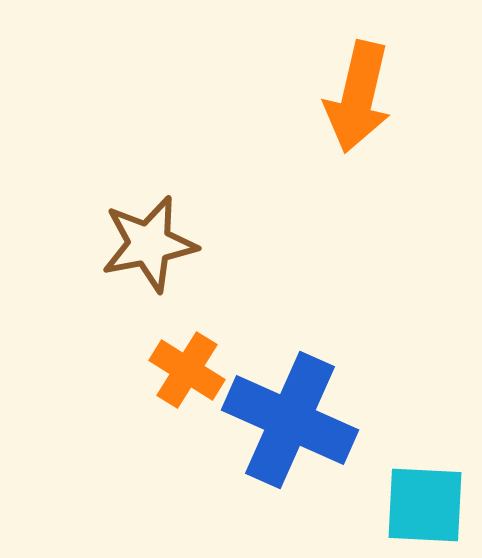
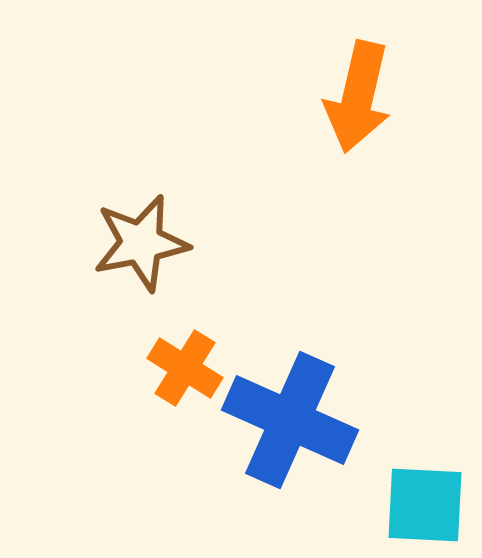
brown star: moved 8 px left, 1 px up
orange cross: moved 2 px left, 2 px up
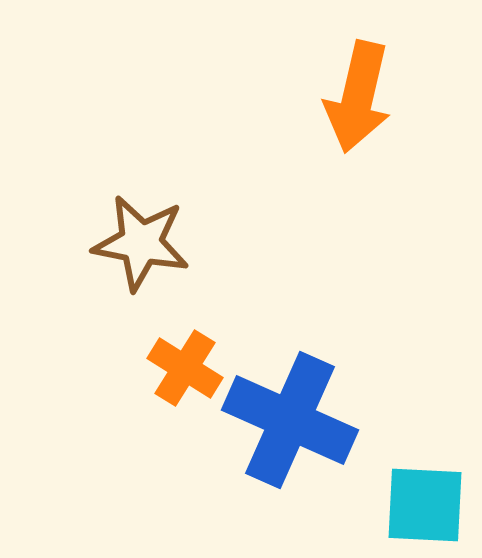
brown star: rotated 22 degrees clockwise
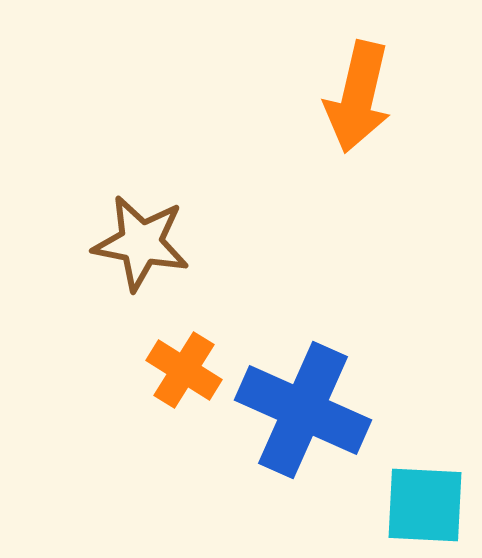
orange cross: moved 1 px left, 2 px down
blue cross: moved 13 px right, 10 px up
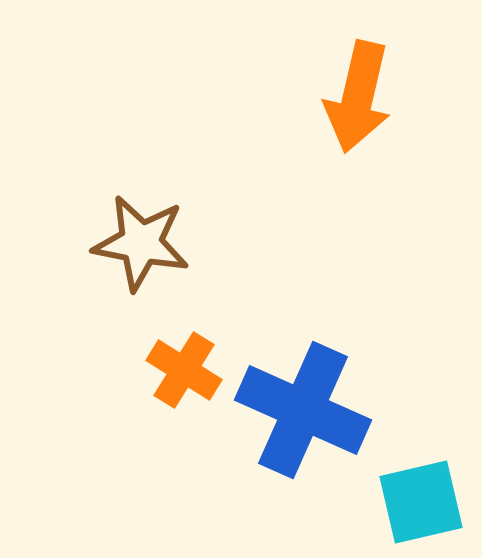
cyan square: moved 4 px left, 3 px up; rotated 16 degrees counterclockwise
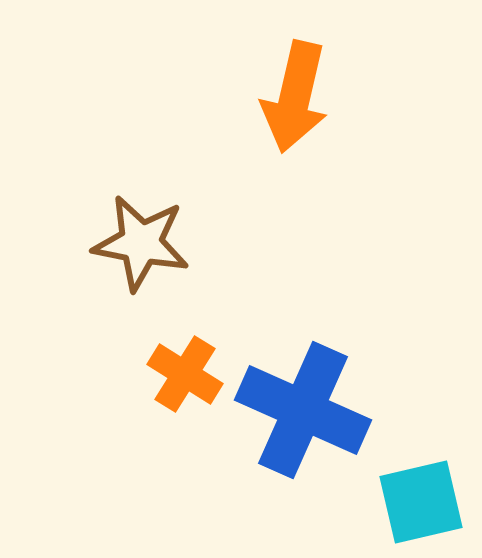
orange arrow: moved 63 px left
orange cross: moved 1 px right, 4 px down
